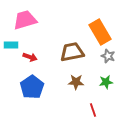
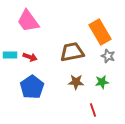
pink trapezoid: moved 3 px right, 1 px down; rotated 110 degrees counterclockwise
cyan rectangle: moved 1 px left, 10 px down
green star: moved 4 px left
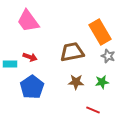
cyan rectangle: moved 9 px down
red line: rotated 48 degrees counterclockwise
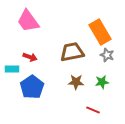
gray star: moved 1 px left, 1 px up
cyan rectangle: moved 2 px right, 5 px down
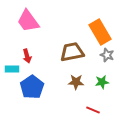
red arrow: moved 3 px left, 1 px up; rotated 56 degrees clockwise
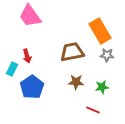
pink trapezoid: moved 2 px right, 5 px up
orange rectangle: moved 1 px up
gray star: rotated 16 degrees counterclockwise
cyan rectangle: rotated 64 degrees counterclockwise
green star: moved 5 px down
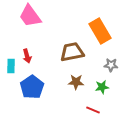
gray star: moved 4 px right, 10 px down
cyan rectangle: moved 1 px left, 3 px up; rotated 24 degrees counterclockwise
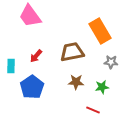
red arrow: moved 9 px right; rotated 56 degrees clockwise
gray star: moved 3 px up
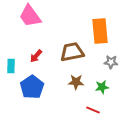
orange rectangle: rotated 25 degrees clockwise
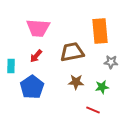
pink trapezoid: moved 8 px right, 12 px down; rotated 50 degrees counterclockwise
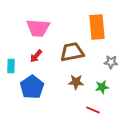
orange rectangle: moved 3 px left, 4 px up
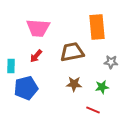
brown star: moved 2 px left, 2 px down
blue pentagon: moved 6 px left, 1 px down; rotated 20 degrees clockwise
